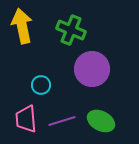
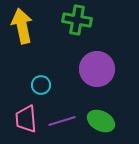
green cross: moved 6 px right, 10 px up; rotated 12 degrees counterclockwise
purple circle: moved 5 px right
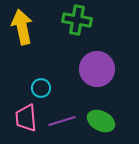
yellow arrow: moved 1 px down
cyan circle: moved 3 px down
pink trapezoid: moved 1 px up
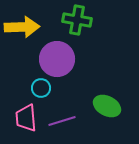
yellow arrow: rotated 100 degrees clockwise
purple circle: moved 40 px left, 10 px up
green ellipse: moved 6 px right, 15 px up
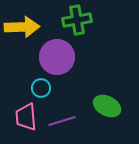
green cross: rotated 20 degrees counterclockwise
purple circle: moved 2 px up
pink trapezoid: moved 1 px up
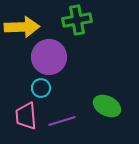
purple circle: moved 8 px left
pink trapezoid: moved 1 px up
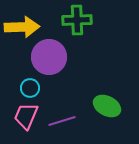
green cross: rotated 8 degrees clockwise
cyan circle: moved 11 px left
pink trapezoid: rotated 28 degrees clockwise
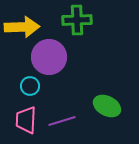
cyan circle: moved 2 px up
pink trapezoid: moved 4 px down; rotated 20 degrees counterclockwise
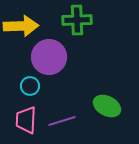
yellow arrow: moved 1 px left, 1 px up
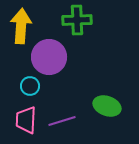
yellow arrow: rotated 84 degrees counterclockwise
green ellipse: rotated 8 degrees counterclockwise
